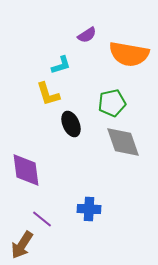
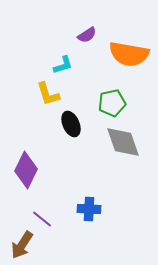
cyan L-shape: moved 2 px right
purple diamond: rotated 33 degrees clockwise
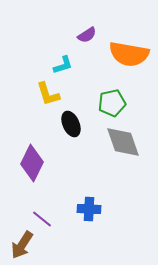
purple diamond: moved 6 px right, 7 px up
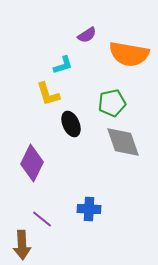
brown arrow: rotated 36 degrees counterclockwise
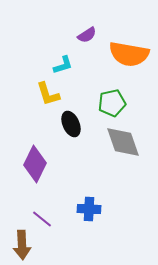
purple diamond: moved 3 px right, 1 px down
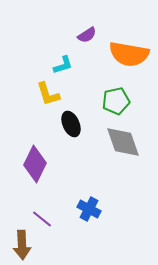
green pentagon: moved 4 px right, 2 px up
blue cross: rotated 25 degrees clockwise
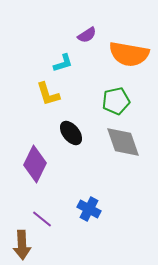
cyan L-shape: moved 2 px up
black ellipse: moved 9 px down; rotated 15 degrees counterclockwise
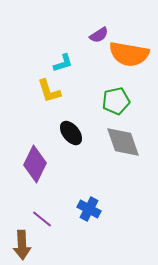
purple semicircle: moved 12 px right
yellow L-shape: moved 1 px right, 3 px up
